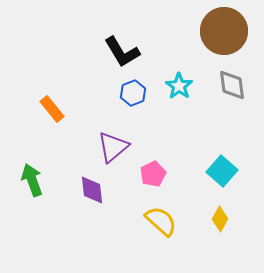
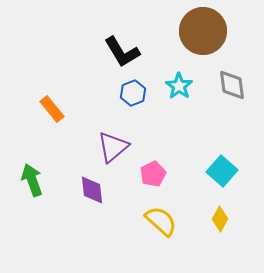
brown circle: moved 21 px left
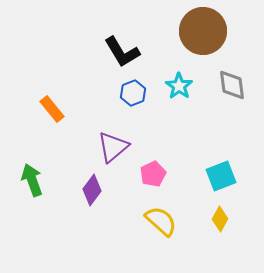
cyan square: moved 1 px left, 5 px down; rotated 28 degrees clockwise
purple diamond: rotated 44 degrees clockwise
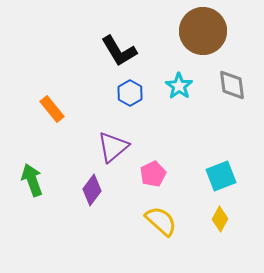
black L-shape: moved 3 px left, 1 px up
blue hexagon: moved 3 px left; rotated 10 degrees counterclockwise
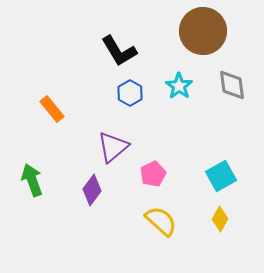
cyan square: rotated 8 degrees counterclockwise
